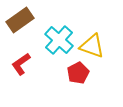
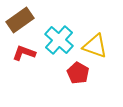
yellow triangle: moved 3 px right
red L-shape: moved 3 px right, 11 px up; rotated 55 degrees clockwise
red pentagon: rotated 15 degrees counterclockwise
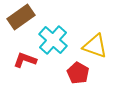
brown rectangle: moved 1 px right, 3 px up
cyan cross: moved 6 px left
red L-shape: moved 1 px right, 7 px down
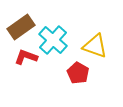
brown rectangle: moved 10 px down
red L-shape: moved 1 px right, 3 px up
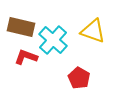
brown rectangle: rotated 48 degrees clockwise
yellow triangle: moved 2 px left, 15 px up
red pentagon: moved 1 px right, 5 px down
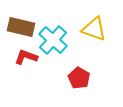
yellow triangle: moved 1 px right, 2 px up
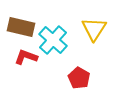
yellow triangle: rotated 44 degrees clockwise
